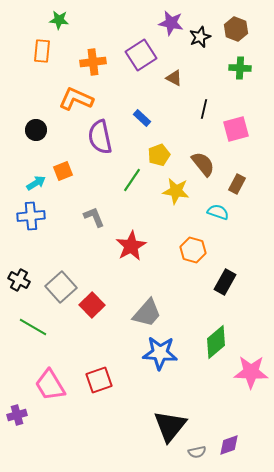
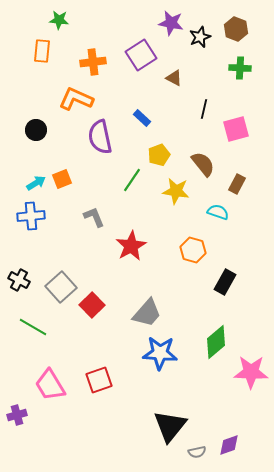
orange square at (63, 171): moved 1 px left, 8 px down
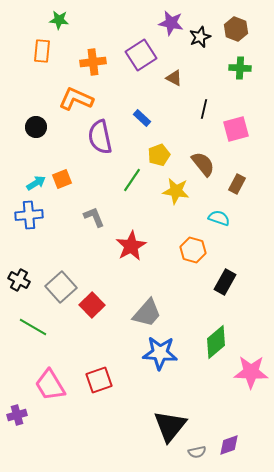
black circle at (36, 130): moved 3 px up
cyan semicircle at (218, 212): moved 1 px right, 6 px down
blue cross at (31, 216): moved 2 px left, 1 px up
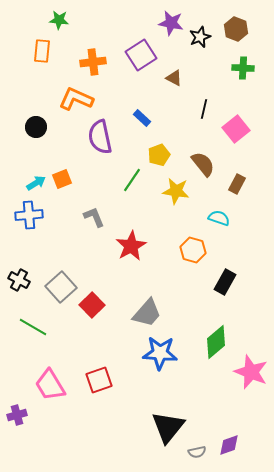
green cross at (240, 68): moved 3 px right
pink square at (236, 129): rotated 24 degrees counterclockwise
pink star at (251, 372): rotated 20 degrees clockwise
black triangle at (170, 426): moved 2 px left, 1 px down
